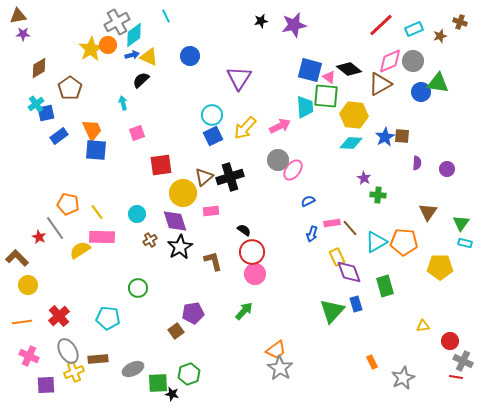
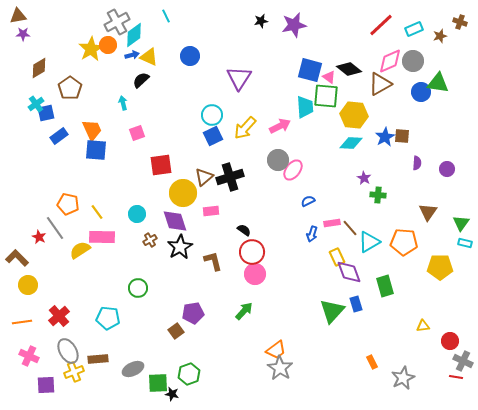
cyan triangle at (376, 242): moved 7 px left
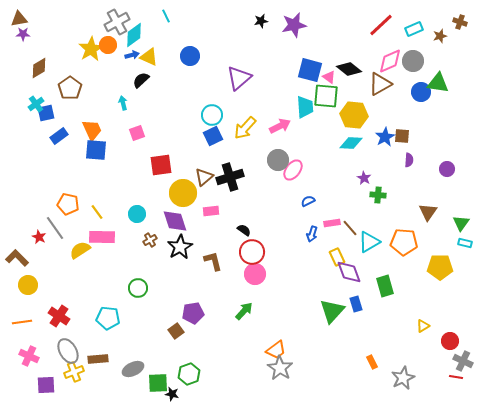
brown triangle at (18, 16): moved 1 px right, 3 px down
purple triangle at (239, 78): rotated 16 degrees clockwise
purple semicircle at (417, 163): moved 8 px left, 3 px up
red cross at (59, 316): rotated 15 degrees counterclockwise
yellow triangle at (423, 326): rotated 24 degrees counterclockwise
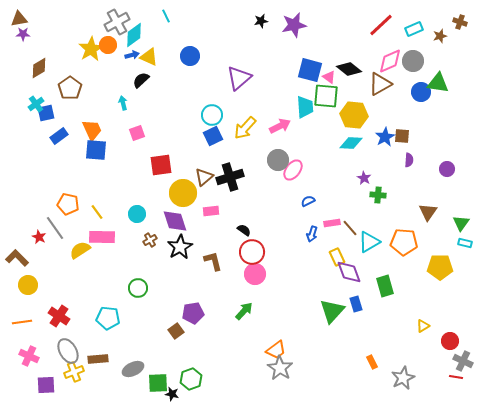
green hexagon at (189, 374): moved 2 px right, 5 px down
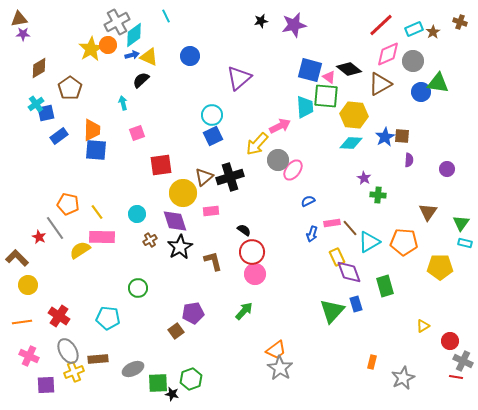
brown star at (440, 36): moved 7 px left, 4 px up; rotated 16 degrees counterclockwise
pink diamond at (390, 61): moved 2 px left, 7 px up
yellow arrow at (245, 128): moved 12 px right, 16 px down
orange trapezoid at (92, 130): rotated 25 degrees clockwise
orange rectangle at (372, 362): rotated 40 degrees clockwise
